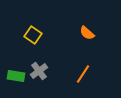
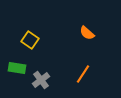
yellow square: moved 3 px left, 5 px down
gray cross: moved 2 px right, 9 px down
green rectangle: moved 1 px right, 8 px up
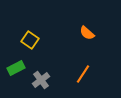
green rectangle: moved 1 px left; rotated 36 degrees counterclockwise
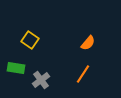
orange semicircle: moved 1 px right, 10 px down; rotated 91 degrees counterclockwise
green rectangle: rotated 36 degrees clockwise
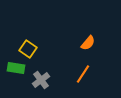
yellow square: moved 2 px left, 9 px down
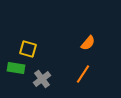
yellow square: rotated 18 degrees counterclockwise
gray cross: moved 1 px right, 1 px up
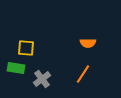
orange semicircle: rotated 49 degrees clockwise
yellow square: moved 2 px left, 1 px up; rotated 12 degrees counterclockwise
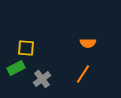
green rectangle: rotated 36 degrees counterclockwise
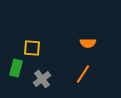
yellow square: moved 6 px right
green rectangle: rotated 48 degrees counterclockwise
